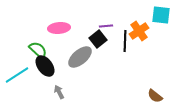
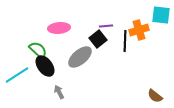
orange cross: moved 1 px up; rotated 18 degrees clockwise
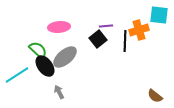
cyan square: moved 2 px left
pink ellipse: moved 1 px up
gray ellipse: moved 15 px left
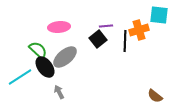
black ellipse: moved 1 px down
cyan line: moved 3 px right, 2 px down
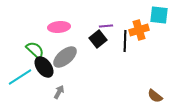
green semicircle: moved 3 px left
black ellipse: moved 1 px left
gray arrow: rotated 56 degrees clockwise
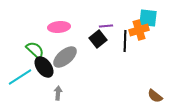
cyan square: moved 11 px left, 3 px down
gray arrow: moved 1 px left, 1 px down; rotated 24 degrees counterclockwise
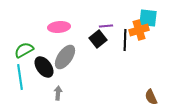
black line: moved 1 px up
green semicircle: moved 11 px left; rotated 72 degrees counterclockwise
gray ellipse: rotated 15 degrees counterclockwise
cyan line: rotated 65 degrees counterclockwise
brown semicircle: moved 4 px left, 1 px down; rotated 28 degrees clockwise
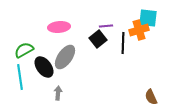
black line: moved 2 px left, 3 px down
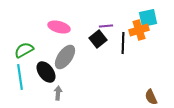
cyan square: rotated 18 degrees counterclockwise
pink ellipse: rotated 20 degrees clockwise
black ellipse: moved 2 px right, 5 px down
